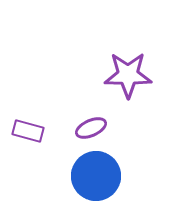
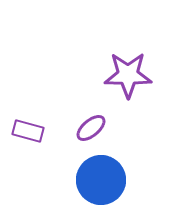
purple ellipse: rotated 16 degrees counterclockwise
blue circle: moved 5 px right, 4 px down
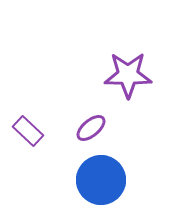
purple rectangle: rotated 28 degrees clockwise
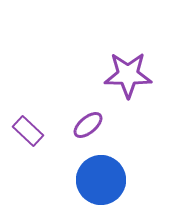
purple ellipse: moved 3 px left, 3 px up
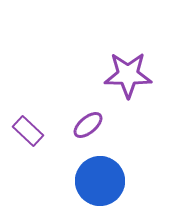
blue circle: moved 1 px left, 1 px down
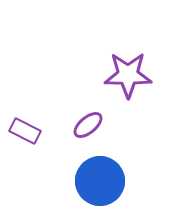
purple rectangle: moved 3 px left; rotated 16 degrees counterclockwise
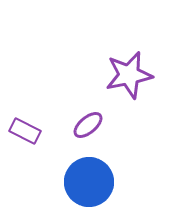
purple star: moved 1 px right; rotated 12 degrees counterclockwise
blue circle: moved 11 px left, 1 px down
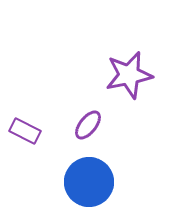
purple ellipse: rotated 12 degrees counterclockwise
